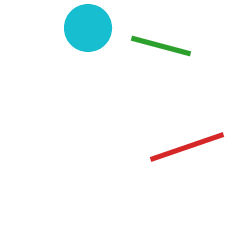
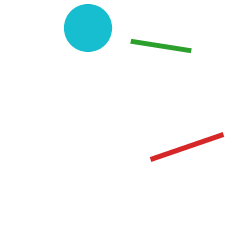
green line: rotated 6 degrees counterclockwise
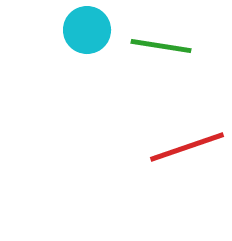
cyan circle: moved 1 px left, 2 px down
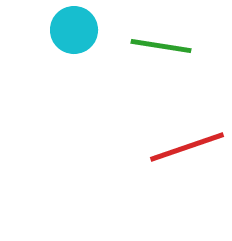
cyan circle: moved 13 px left
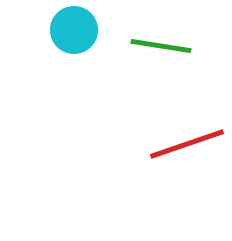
red line: moved 3 px up
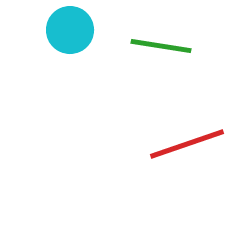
cyan circle: moved 4 px left
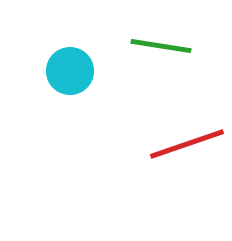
cyan circle: moved 41 px down
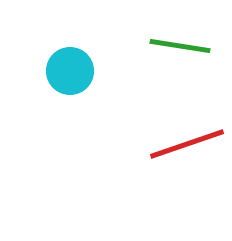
green line: moved 19 px right
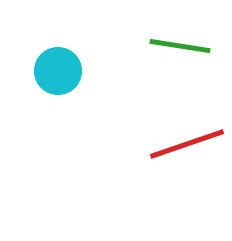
cyan circle: moved 12 px left
